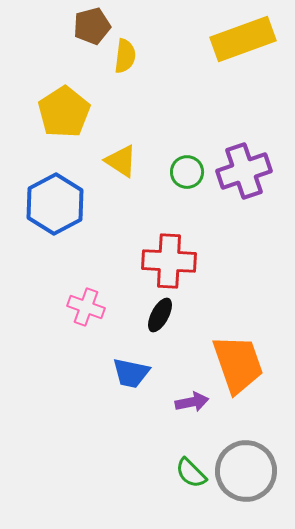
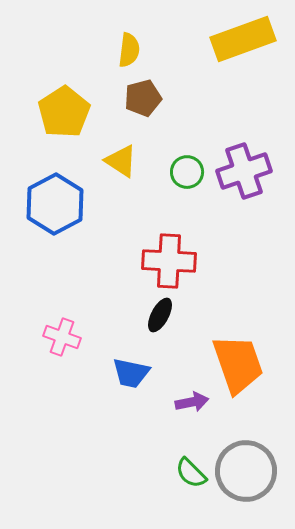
brown pentagon: moved 51 px right, 72 px down
yellow semicircle: moved 4 px right, 6 px up
pink cross: moved 24 px left, 30 px down
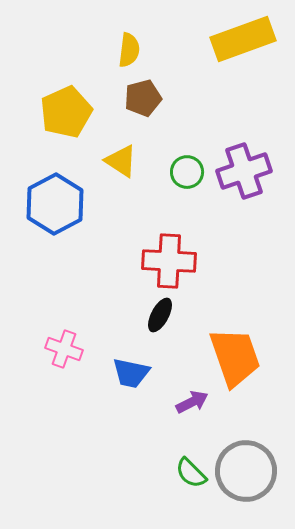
yellow pentagon: moved 2 px right; rotated 9 degrees clockwise
pink cross: moved 2 px right, 12 px down
orange trapezoid: moved 3 px left, 7 px up
purple arrow: rotated 16 degrees counterclockwise
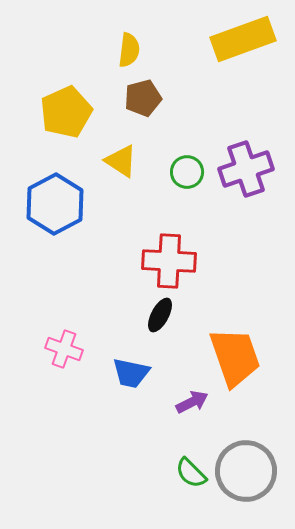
purple cross: moved 2 px right, 2 px up
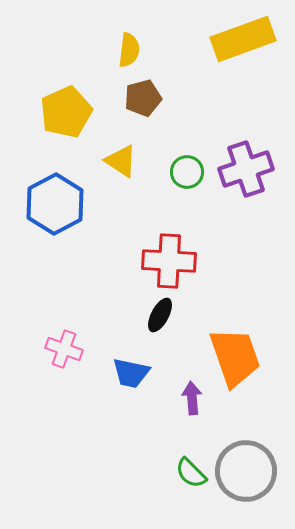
purple arrow: moved 4 px up; rotated 68 degrees counterclockwise
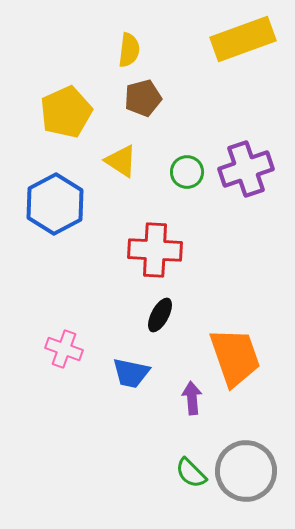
red cross: moved 14 px left, 11 px up
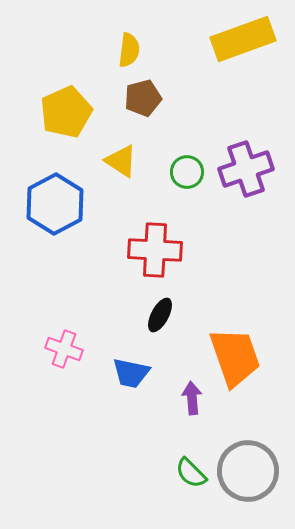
gray circle: moved 2 px right
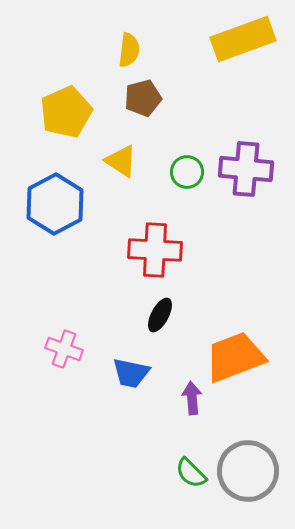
purple cross: rotated 24 degrees clockwise
orange trapezoid: rotated 92 degrees counterclockwise
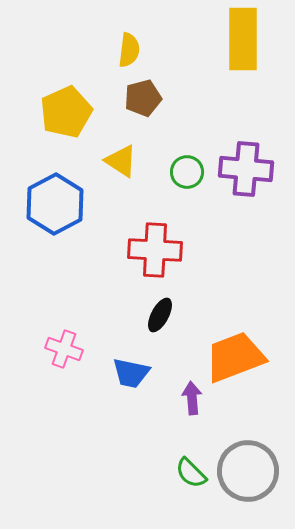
yellow rectangle: rotated 70 degrees counterclockwise
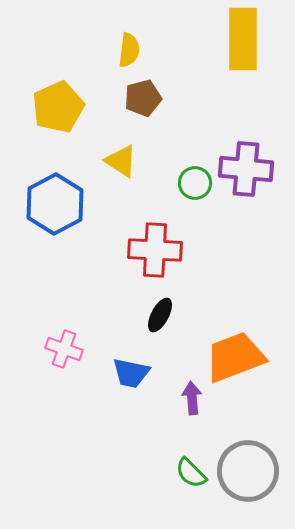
yellow pentagon: moved 8 px left, 5 px up
green circle: moved 8 px right, 11 px down
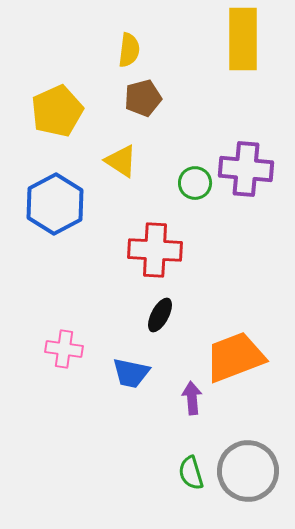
yellow pentagon: moved 1 px left, 4 px down
pink cross: rotated 12 degrees counterclockwise
green semicircle: rotated 28 degrees clockwise
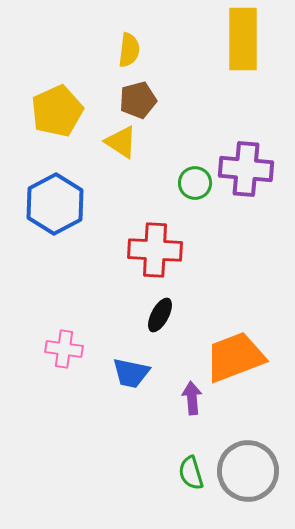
brown pentagon: moved 5 px left, 2 px down
yellow triangle: moved 19 px up
